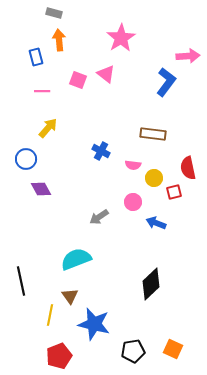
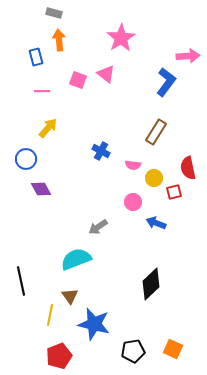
brown rectangle: moved 3 px right, 2 px up; rotated 65 degrees counterclockwise
gray arrow: moved 1 px left, 10 px down
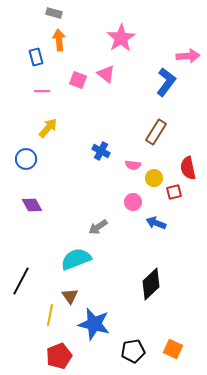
purple diamond: moved 9 px left, 16 px down
black line: rotated 40 degrees clockwise
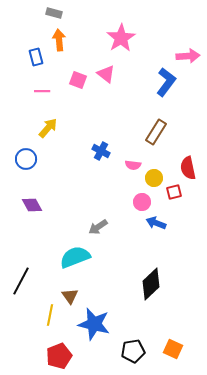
pink circle: moved 9 px right
cyan semicircle: moved 1 px left, 2 px up
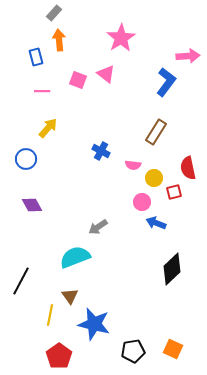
gray rectangle: rotated 63 degrees counterclockwise
black diamond: moved 21 px right, 15 px up
red pentagon: rotated 15 degrees counterclockwise
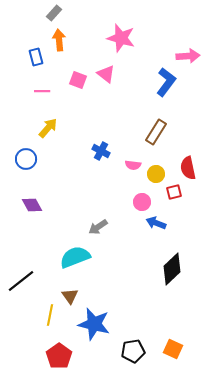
pink star: rotated 24 degrees counterclockwise
yellow circle: moved 2 px right, 4 px up
black line: rotated 24 degrees clockwise
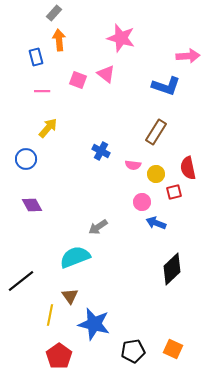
blue L-shape: moved 4 px down; rotated 72 degrees clockwise
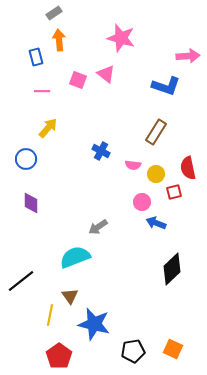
gray rectangle: rotated 14 degrees clockwise
purple diamond: moved 1 px left, 2 px up; rotated 30 degrees clockwise
